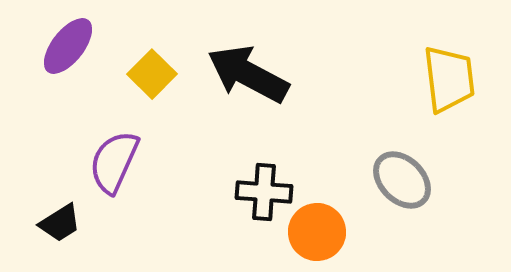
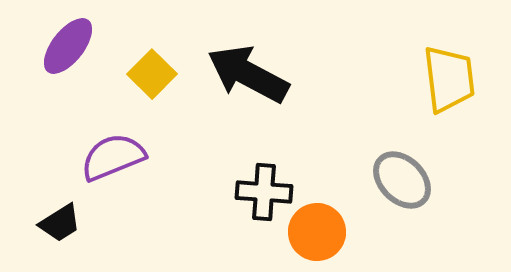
purple semicircle: moved 1 px left, 5 px up; rotated 44 degrees clockwise
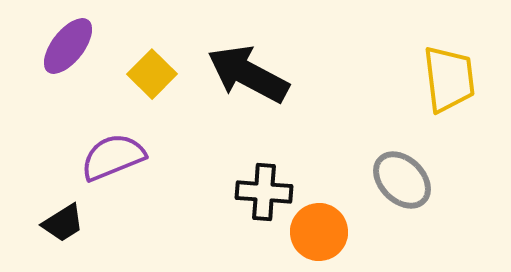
black trapezoid: moved 3 px right
orange circle: moved 2 px right
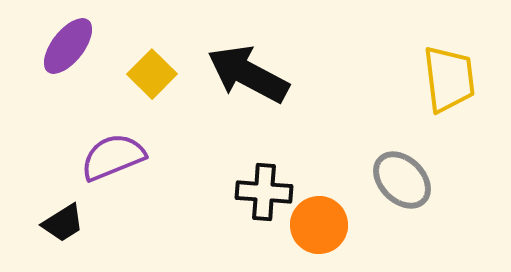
orange circle: moved 7 px up
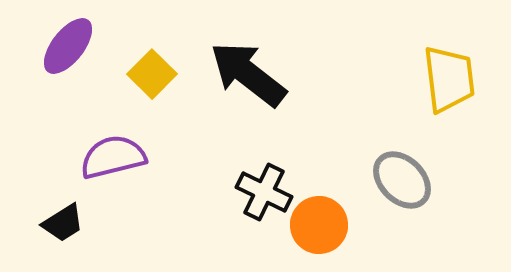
black arrow: rotated 10 degrees clockwise
purple semicircle: rotated 8 degrees clockwise
black cross: rotated 22 degrees clockwise
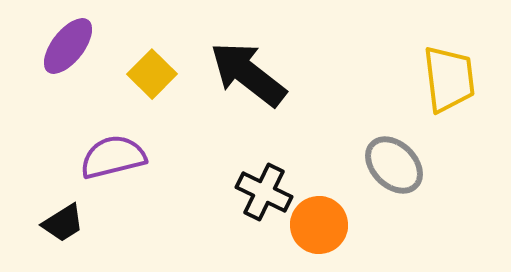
gray ellipse: moved 8 px left, 15 px up
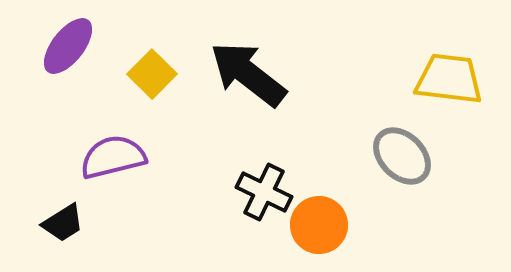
yellow trapezoid: rotated 76 degrees counterclockwise
gray ellipse: moved 8 px right, 9 px up
